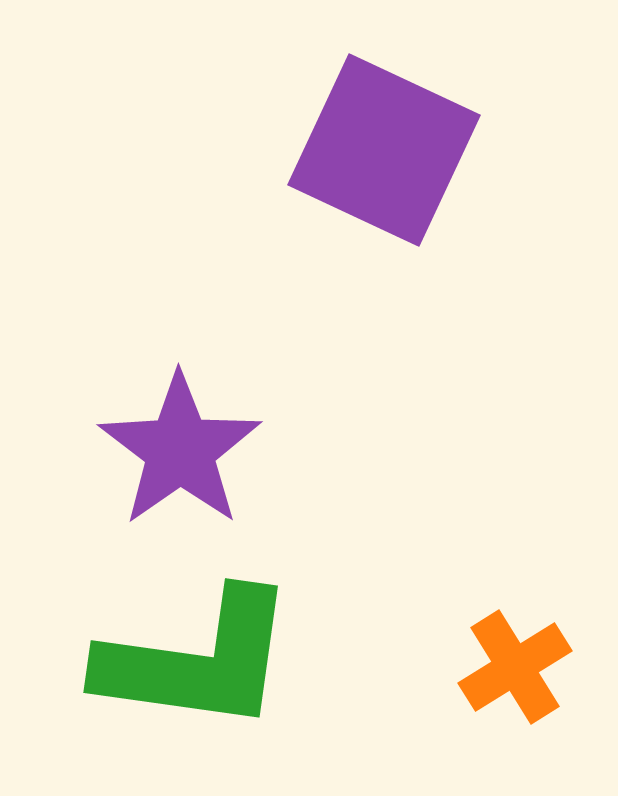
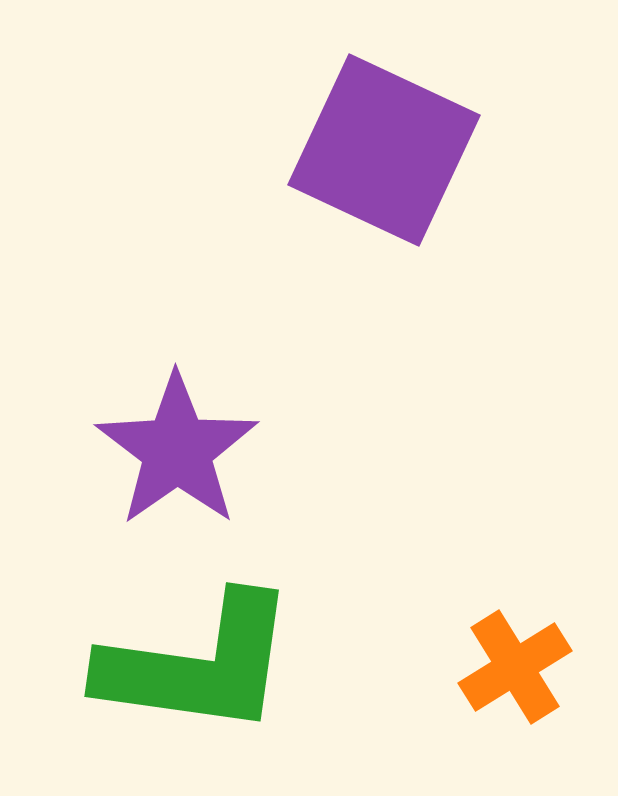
purple star: moved 3 px left
green L-shape: moved 1 px right, 4 px down
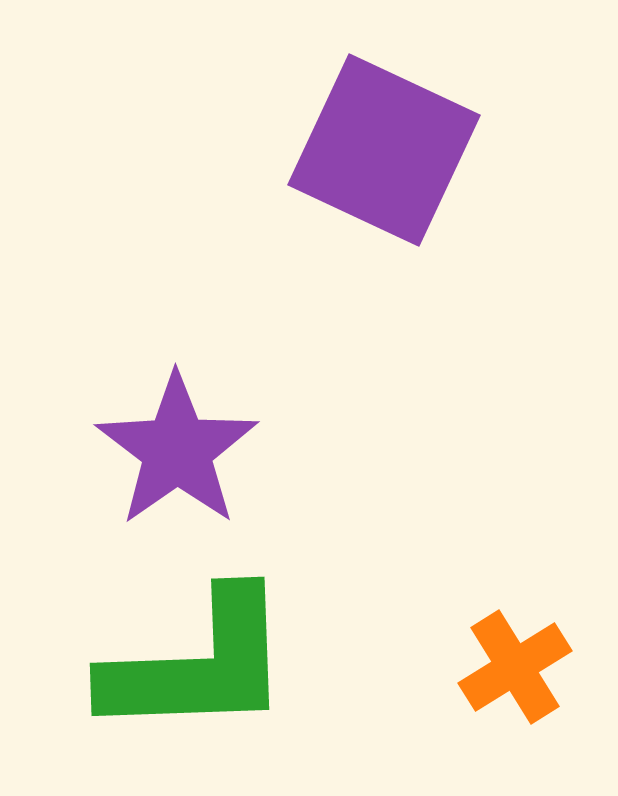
green L-shape: rotated 10 degrees counterclockwise
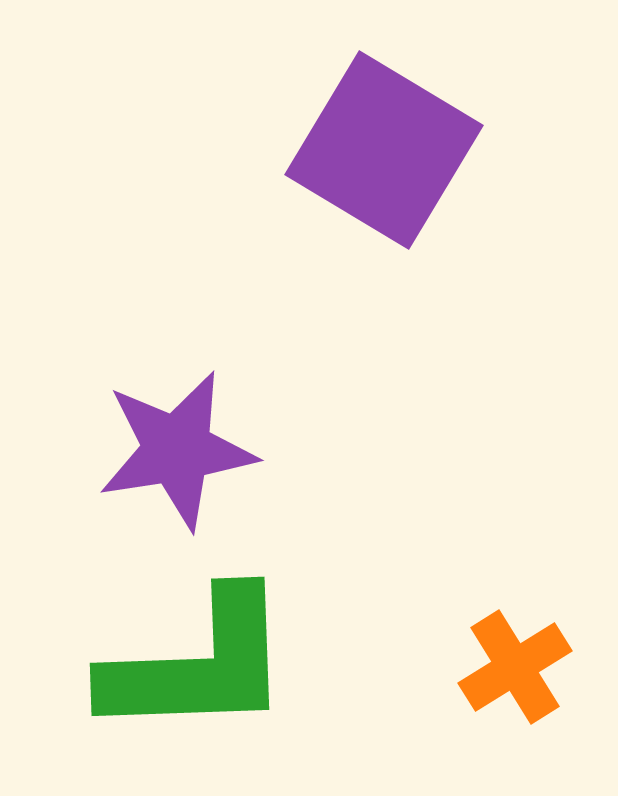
purple square: rotated 6 degrees clockwise
purple star: rotated 26 degrees clockwise
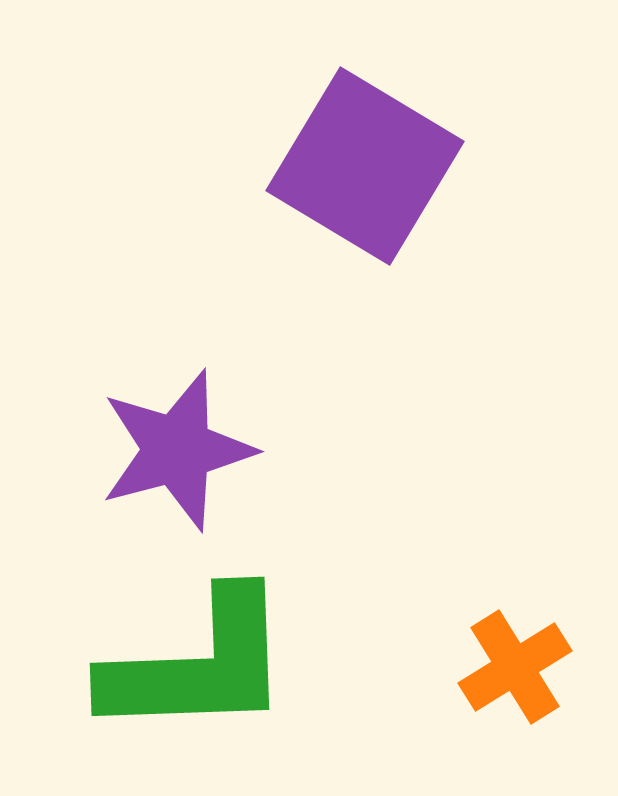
purple square: moved 19 px left, 16 px down
purple star: rotated 6 degrees counterclockwise
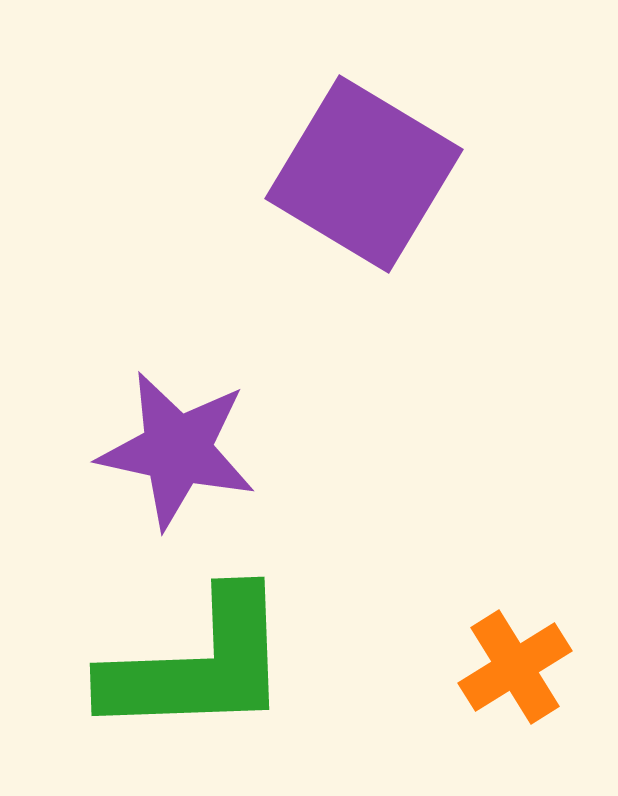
purple square: moved 1 px left, 8 px down
purple star: rotated 27 degrees clockwise
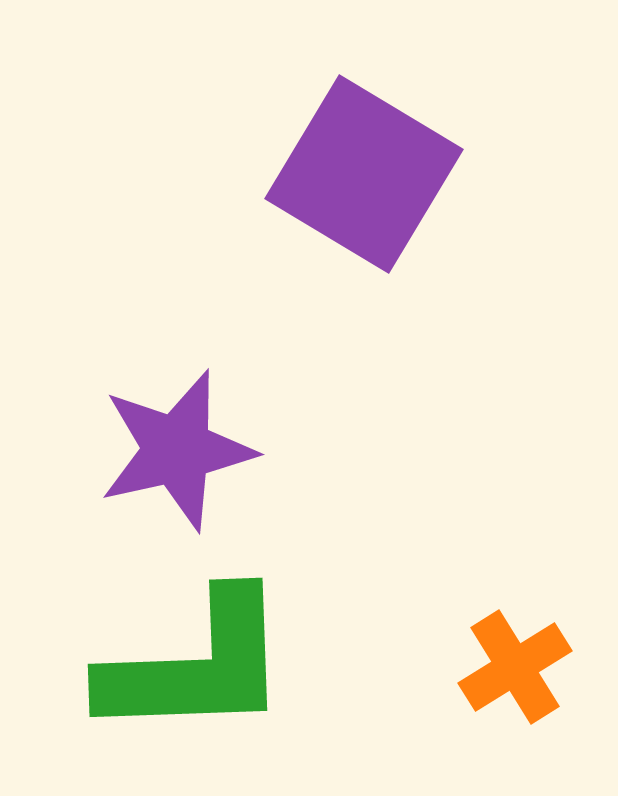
purple star: rotated 25 degrees counterclockwise
green L-shape: moved 2 px left, 1 px down
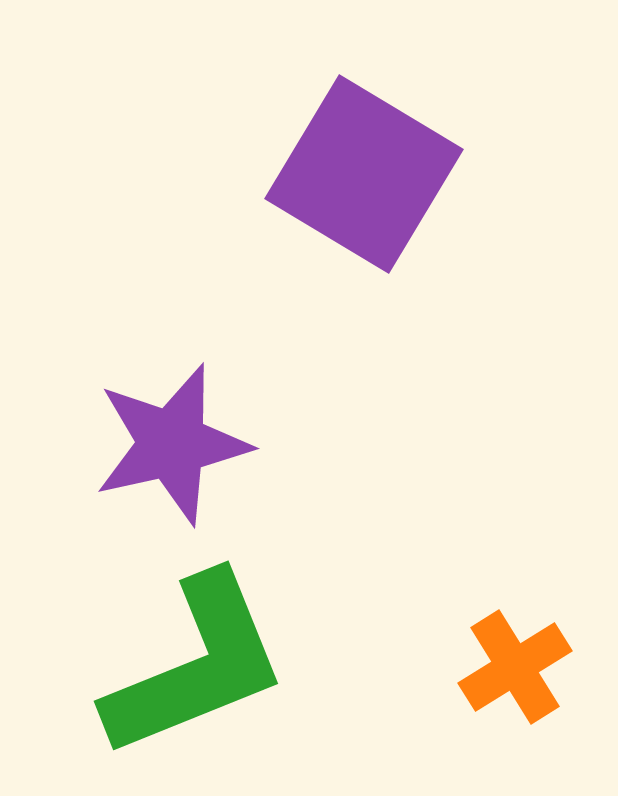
purple star: moved 5 px left, 6 px up
green L-shape: rotated 20 degrees counterclockwise
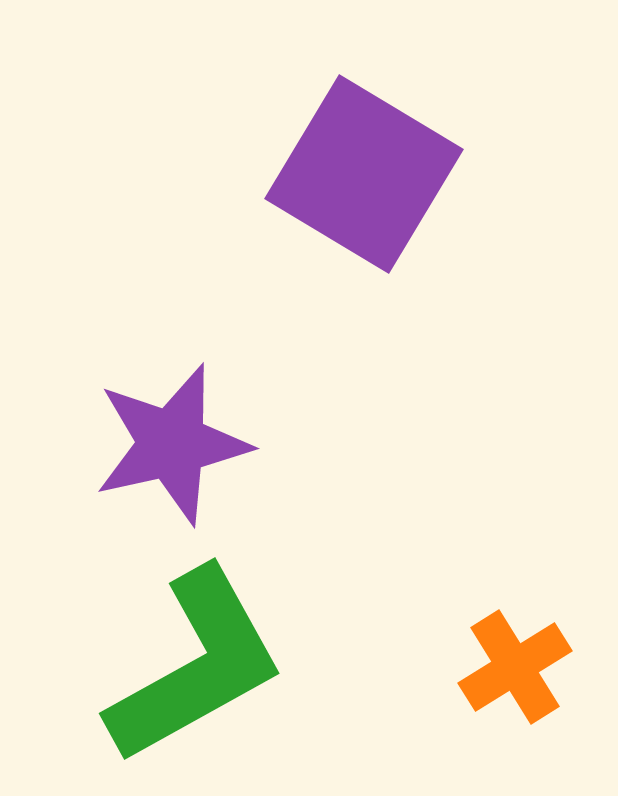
green L-shape: rotated 7 degrees counterclockwise
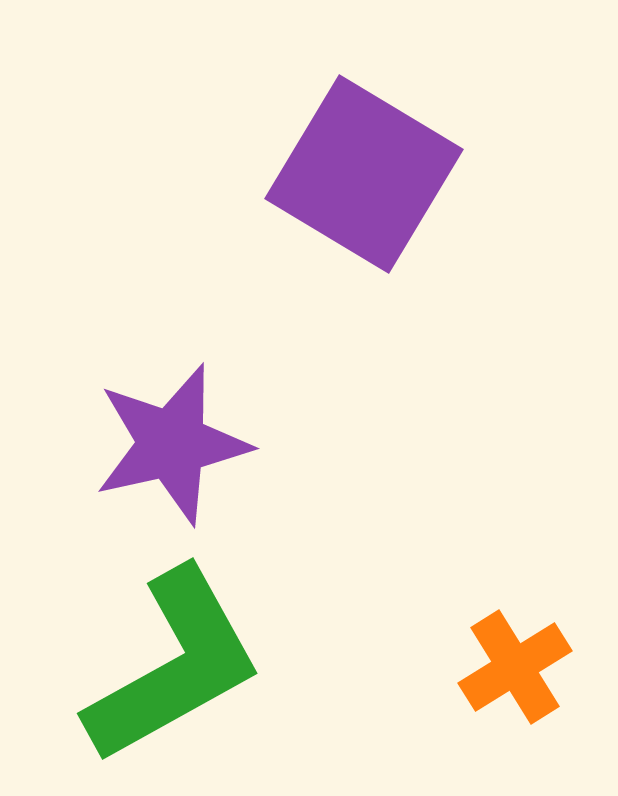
green L-shape: moved 22 px left
